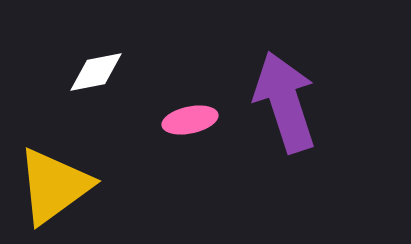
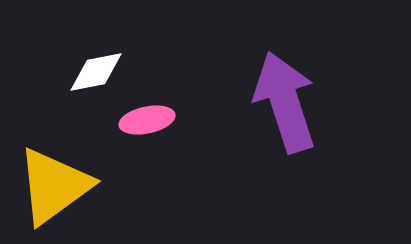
pink ellipse: moved 43 px left
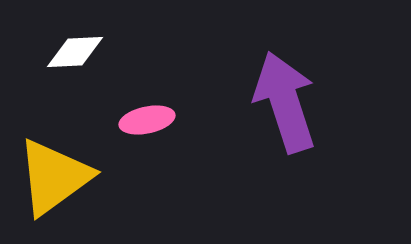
white diamond: moved 21 px left, 20 px up; rotated 8 degrees clockwise
yellow triangle: moved 9 px up
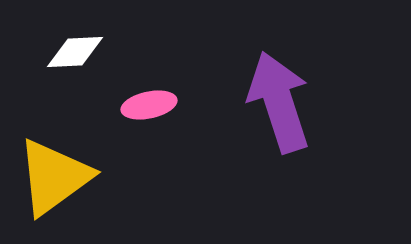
purple arrow: moved 6 px left
pink ellipse: moved 2 px right, 15 px up
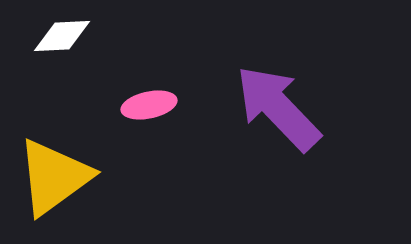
white diamond: moved 13 px left, 16 px up
purple arrow: moved 1 px left, 6 px down; rotated 26 degrees counterclockwise
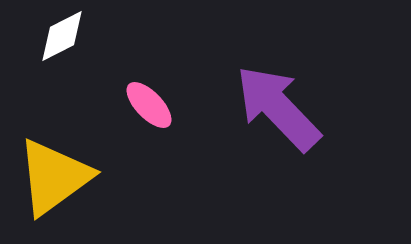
white diamond: rotated 24 degrees counterclockwise
pink ellipse: rotated 58 degrees clockwise
